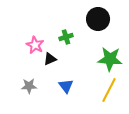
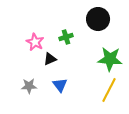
pink star: moved 3 px up
blue triangle: moved 6 px left, 1 px up
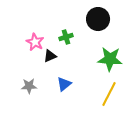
black triangle: moved 3 px up
blue triangle: moved 4 px right, 1 px up; rotated 28 degrees clockwise
yellow line: moved 4 px down
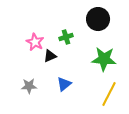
green star: moved 6 px left
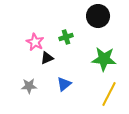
black circle: moved 3 px up
black triangle: moved 3 px left, 2 px down
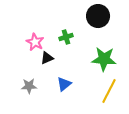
yellow line: moved 3 px up
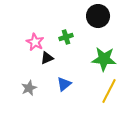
gray star: moved 2 px down; rotated 21 degrees counterclockwise
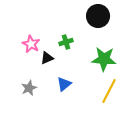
green cross: moved 5 px down
pink star: moved 4 px left, 2 px down
